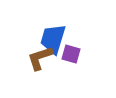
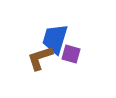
blue trapezoid: moved 2 px right
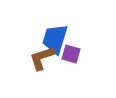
brown L-shape: moved 2 px right
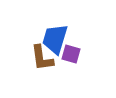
brown L-shape: rotated 80 degrees counterclockwise
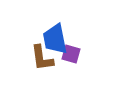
blue trapezoid: rotated 28 degrees counterclockwise
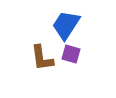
blue trapezoid: moved 11 px right, 14 px up; rotated 44 degrees clockwise
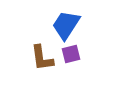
purple square: rotated 30 degrees counterclockwise
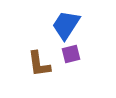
brown L-shape: moved 3 px left, 6 px down
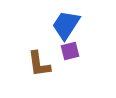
purple square: moved 1 px left, 3 px up
